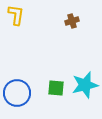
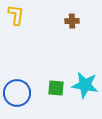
brown cross: rotated 16 degrees clockwise
cyan star: rotated 24 degrees clockwise
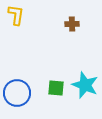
brown cross: moved 3 px down
cyan star: rotated 12 degrees clockwise
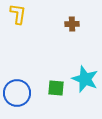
yellow L-shape: moved 2 px right, 1 px up
cyan star: moved 6 px up
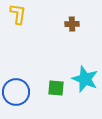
blue circle: moved 1 px left, 1 px up
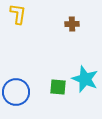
green square: moved 2 px right, 1 px up
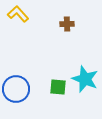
yellow L-shape: rotated 50 degrees counterclockwise
brown cross: moved 5 px left
blue circle: moved 3 px up
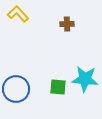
cyan star: rotated 16 degrees counterclockwise
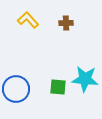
yellow L-shape: moved 10 px right, 6 px down
brown cross: moved 1 px left, 1 px up
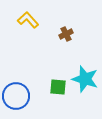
brown cross: moved 11 px down; rotated 24 degrees counterclockwise
cyan star: rotated 12 degrees clockwise
blue circle: moved 7 px down
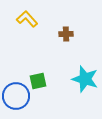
yellow L-shape: moved 1 px left, 1 px up
brown cross: rotated 24 degrees clockwise
green square: moved 20 px left, 6 px up; rotated 18 degrees counterclockwise
